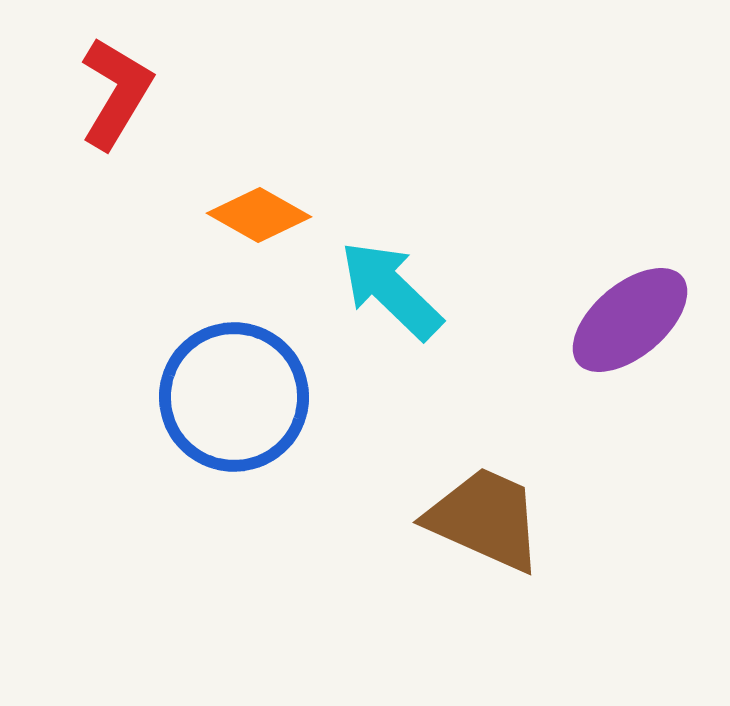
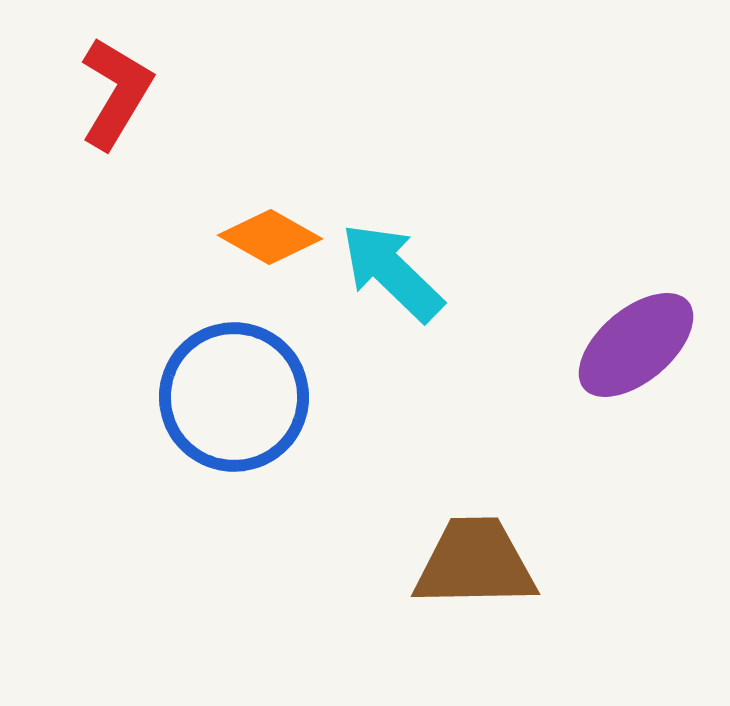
orange diamond: moved 11 px right, 22 px down
cyan arrow: moved 1 px right, 18 px up
purple ellipse: moved 6 px right, 25 px down
brown trapezoid: moved 10 px left, 44 px down; rotated 25 degrees counterclockwise
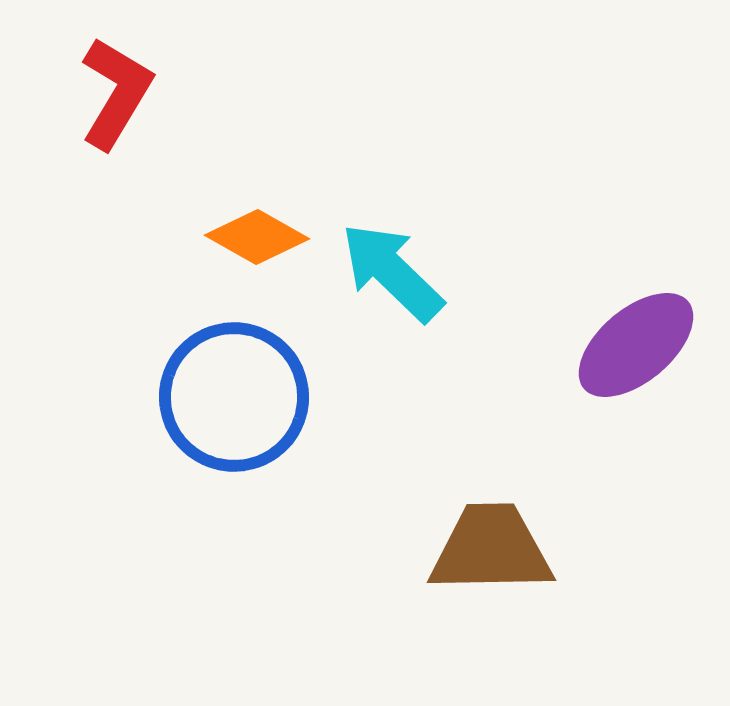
orange diamond: moved 13 px left
brown trapezoid: moved 16 px right, 14 px up
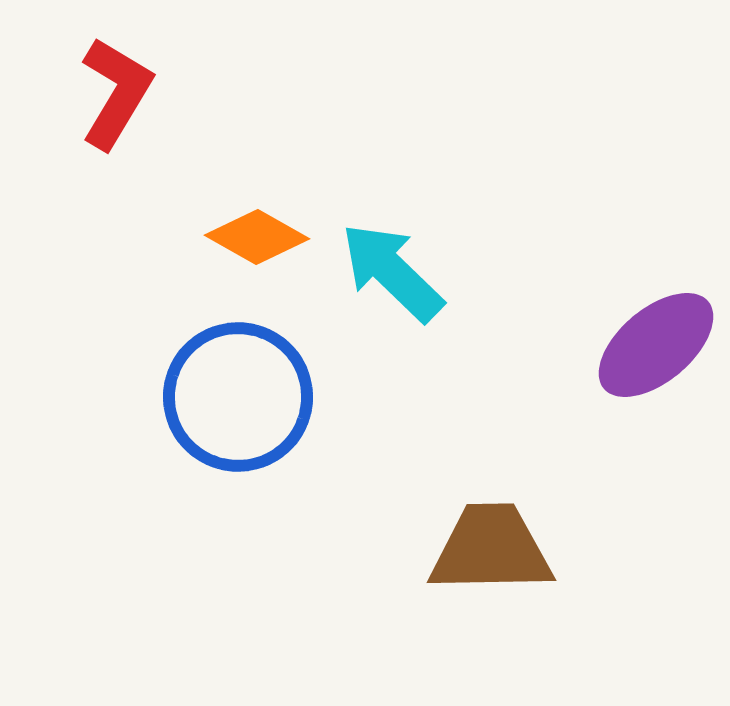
purple ellipse: moved 20 px right
blue circle: moved 4 px right
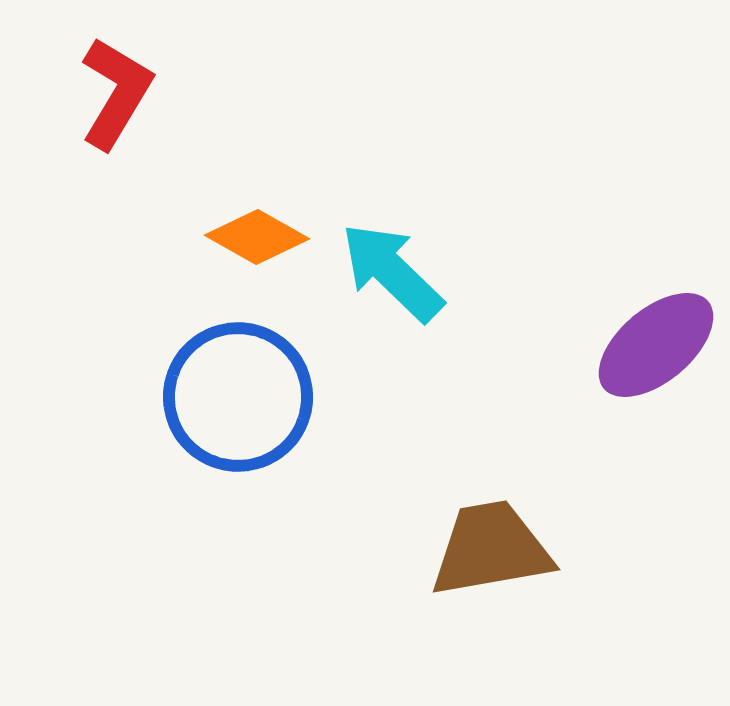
brown trapezoid: rotated 9 degrees counterclockwise
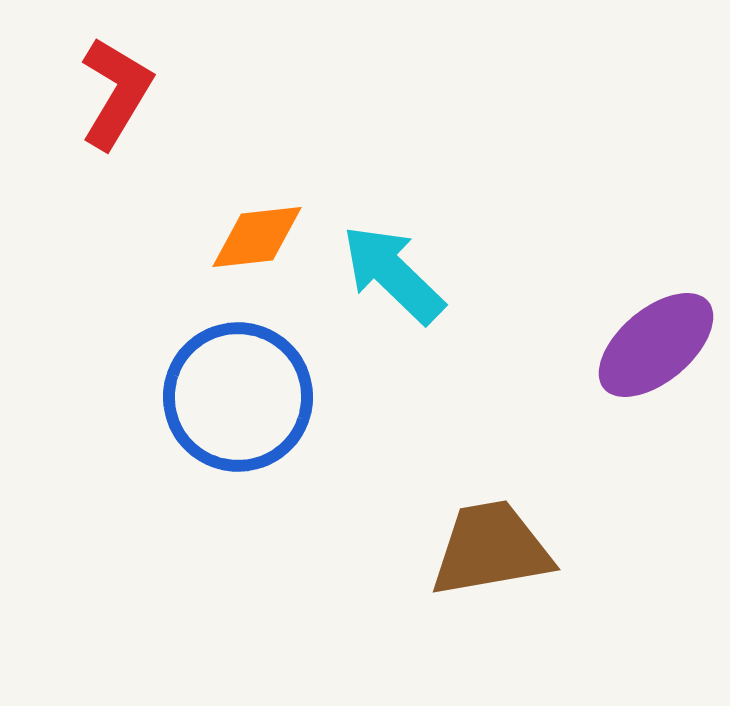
orange diamond: rotated 36 degrees counterclockwise
cyan arrow: moved 1 px right, 2 px down
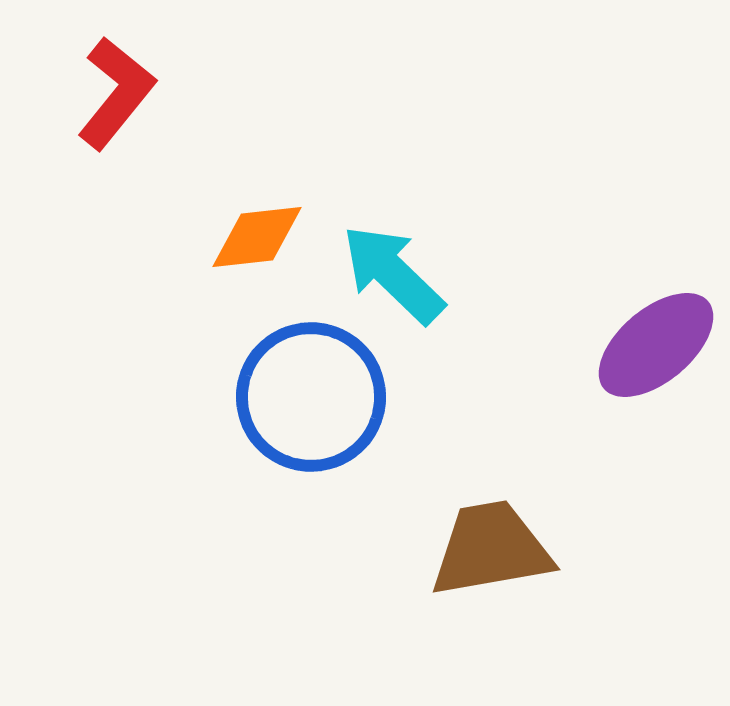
red L-shape: rotated 8 degrees clockwise
blue circle: moved 73 px right
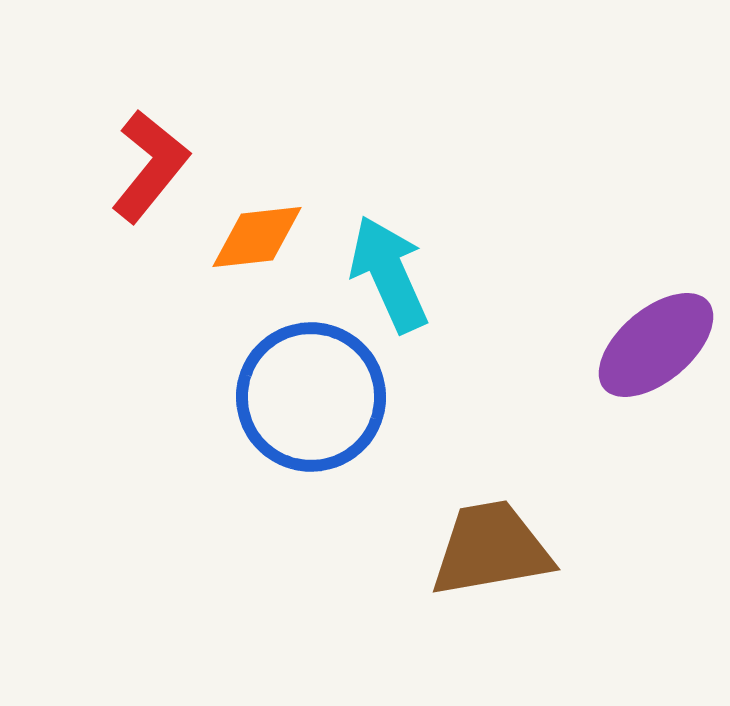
red L-shape: moved 34 px right, 73 px down
cyan arrow: moved 4 px left; rotated 22 degrees clockwise
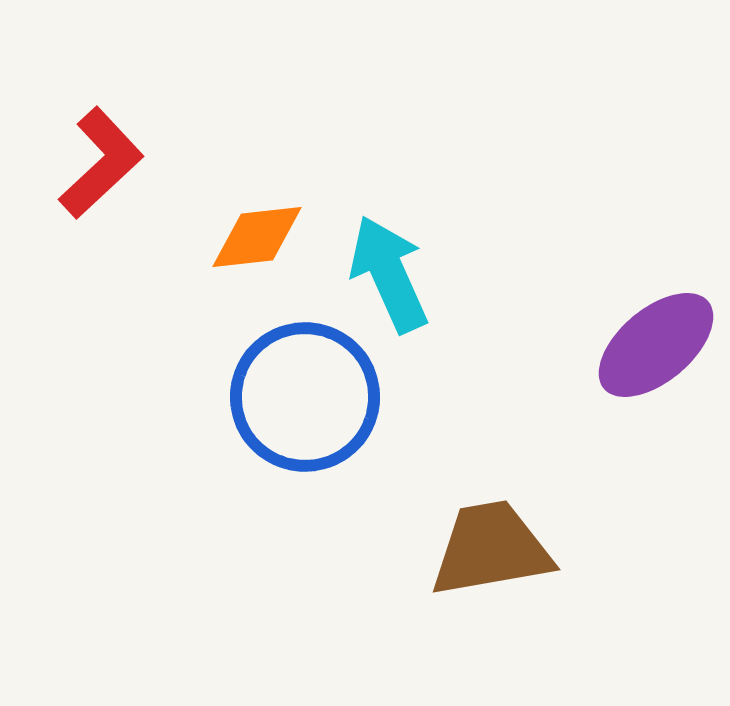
red L-shape: moved 49 px left, 3 px up; rotated 8 degrees clockwise
blue circle: moved 6 px left
